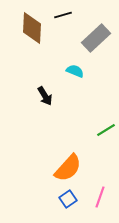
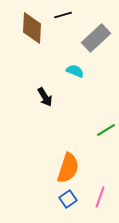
black arrow: moved 1 px down
orange semicircle: rotated 24 degrees counterclockwise
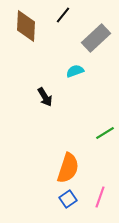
black line: rotated 36 degrees counterclockwise
brown diamond: moved 6 px left, 2 px up
cyan semicircle: rotated 42 degrees counterclockwise
green line: moved 1 px left, 3 px down
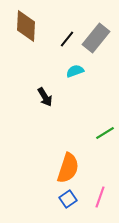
black line: moved 4 px right, 24 px down
gray rectangle: rotated 8 degrees counterclockwise
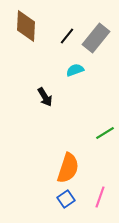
black line: moved 3 px up
cyan semicircle: moved 1 px up
blue square: moved 2 px left
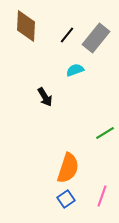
black line: moved 1 px up
pink line: moved 2 px right, 1 px up
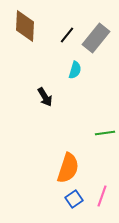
brown diamond: moved 1 px left
cyan semicircle: rotated 126 degrees clockwise
green line: rotated 24 degrees clockwise
blue square: moved 8 px right
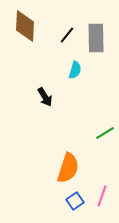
gray rectangle: rotated 40 degrees counterclockwise
green line: rotated 24 degrees counterclockwise
blue square: moved 1 px right, 2 px down
